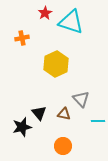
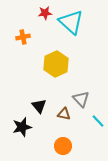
red star: rotated 24 degrees clockwise
cyan triangle: rotated 24 degrees clockwise
orange cross: moved 1 px right, 1 px up
black triangle: moved 7 px up
cyan line: rotated 48 degrees clockwise
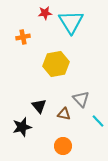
cyan triangle: rotated 16 degrees clockwise
yellow hexagon: rotated 15 degrees clockwise
